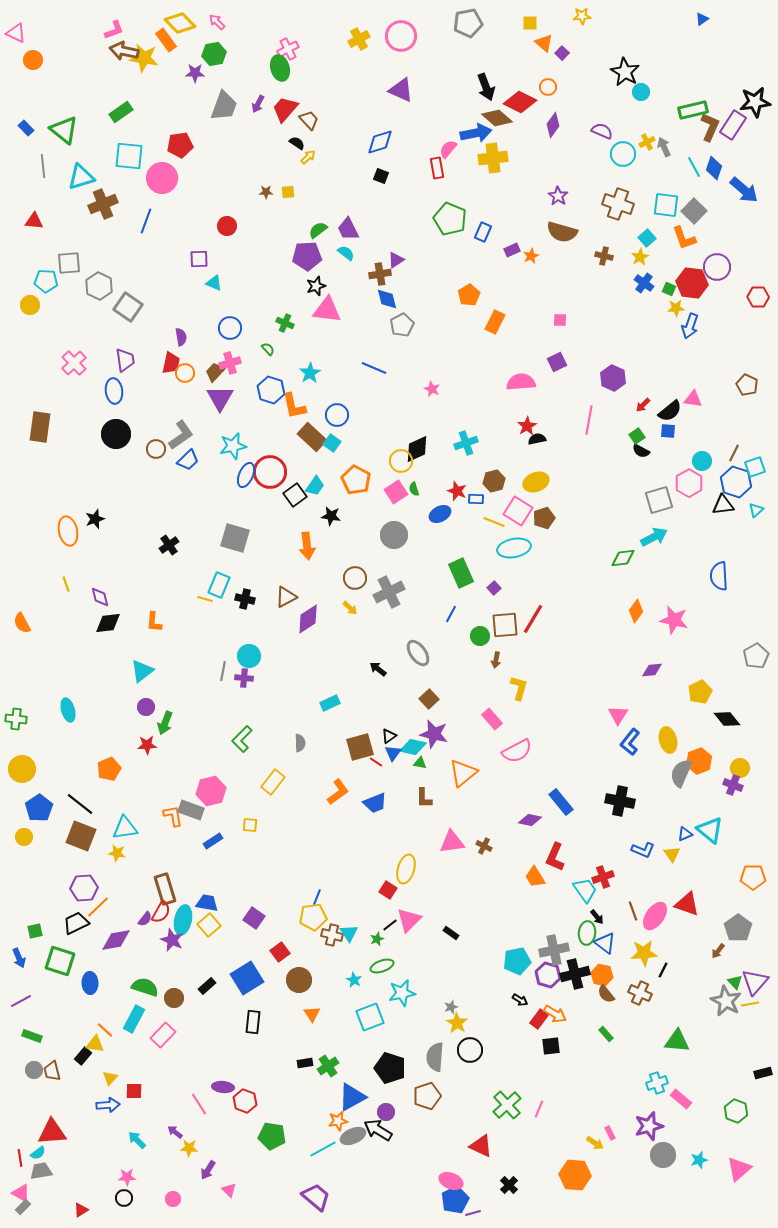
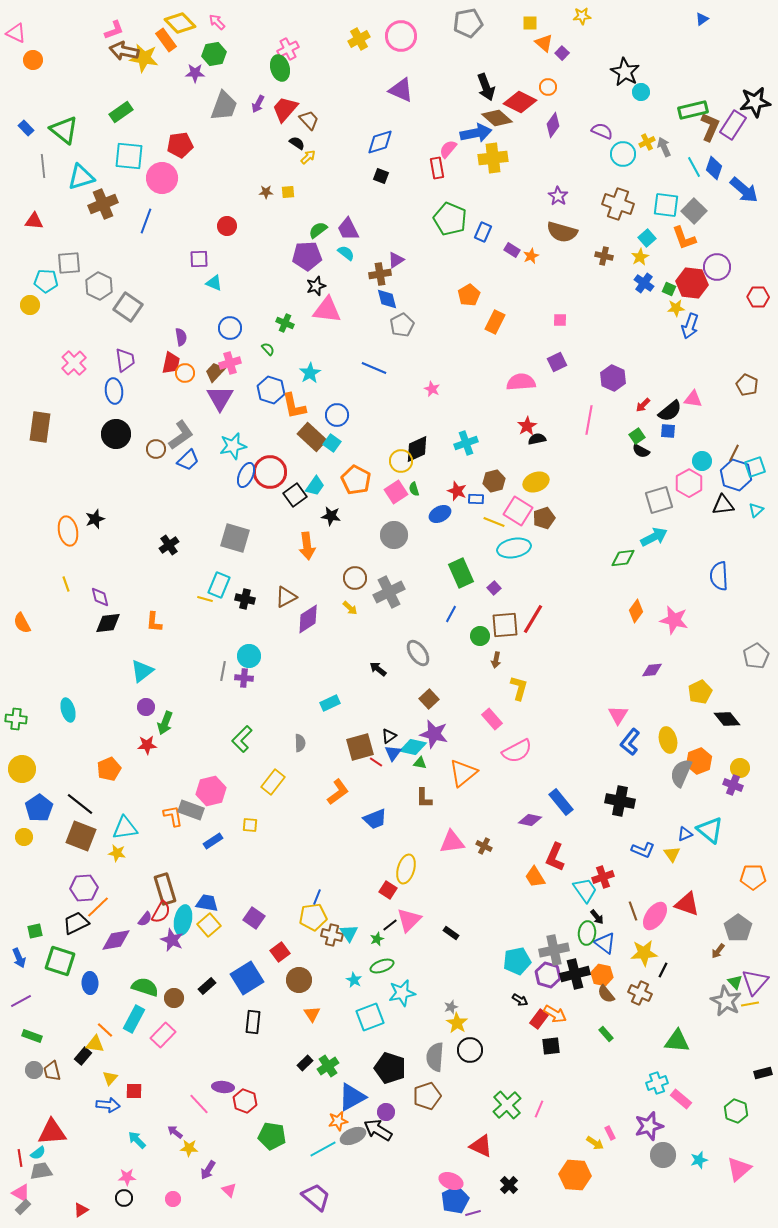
purple rectangle at (512, 250): rotated 56 degrees clockwise
blue hexagon at (736, 482): moved 7 px up
blue trapezoid at (375, 803): moved 16 px down
black rectangle at (305, 1063): rotated 35 degrees counterclockwise
pink line at (199, 1104): rotated 10 degrees counterclockwise
blue arrow at (108, 1105): rotated 10 degrees clockwise
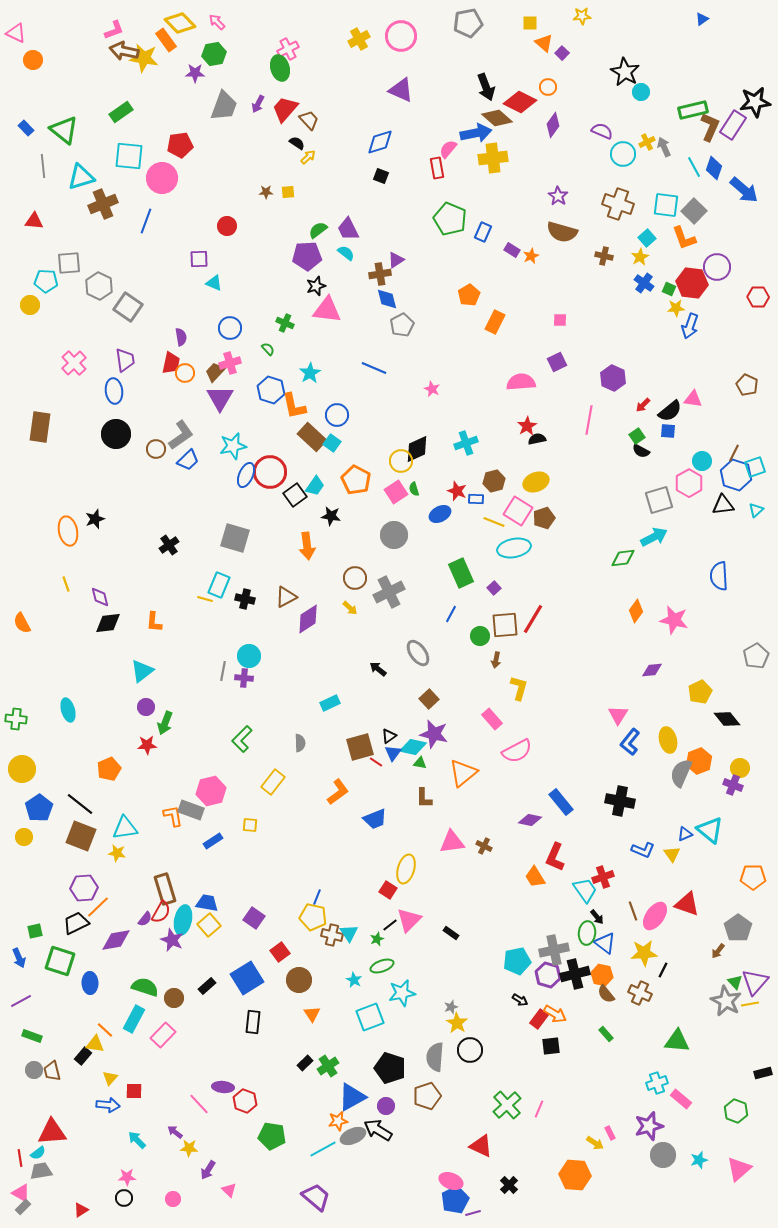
yellow pentagon at (313, 917): rotated 20 degrees clockwise
purple circle at (386, 1112): moved 6 px up
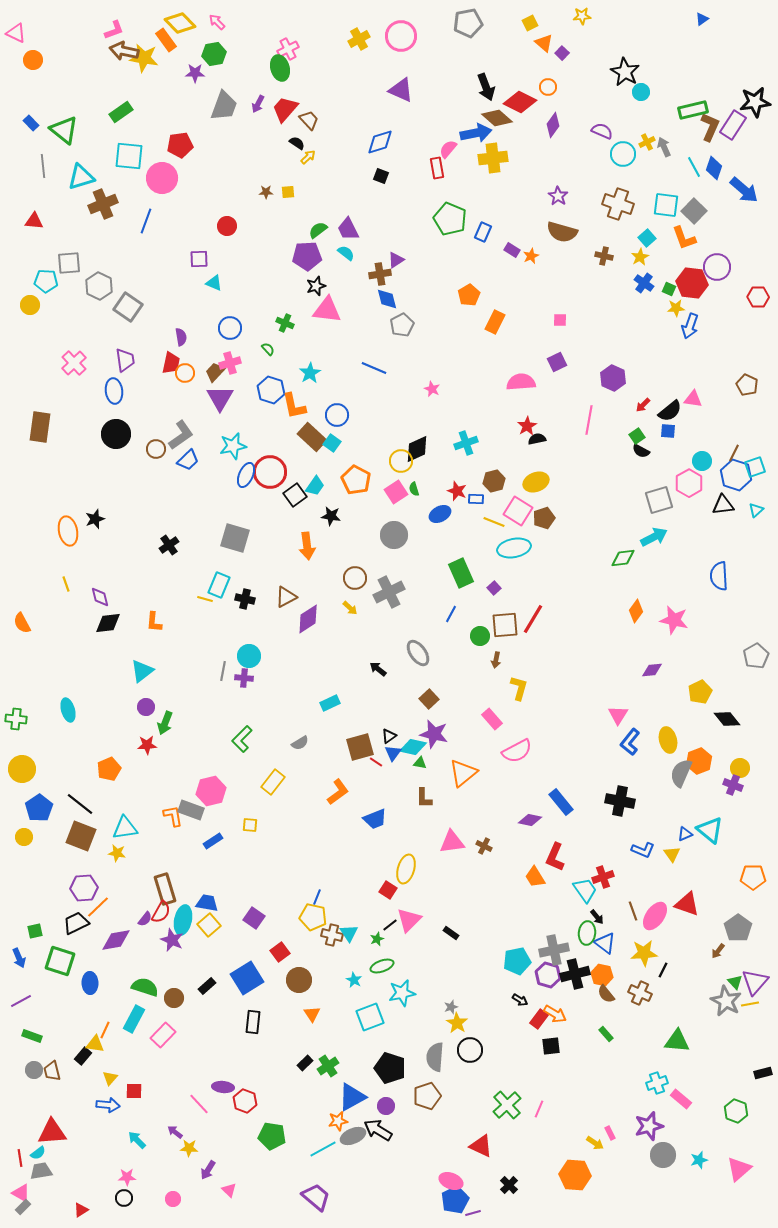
yellow square at (530, 23): rotated 28 degrees counterclockwise
blue rectangle at (26, 128): moved 5 px right, 5 px up
gray semicircle at (300, 743): rotated 60 degrees clockwise
orange line at (105, 1030): rotated 72 degrees clockwise
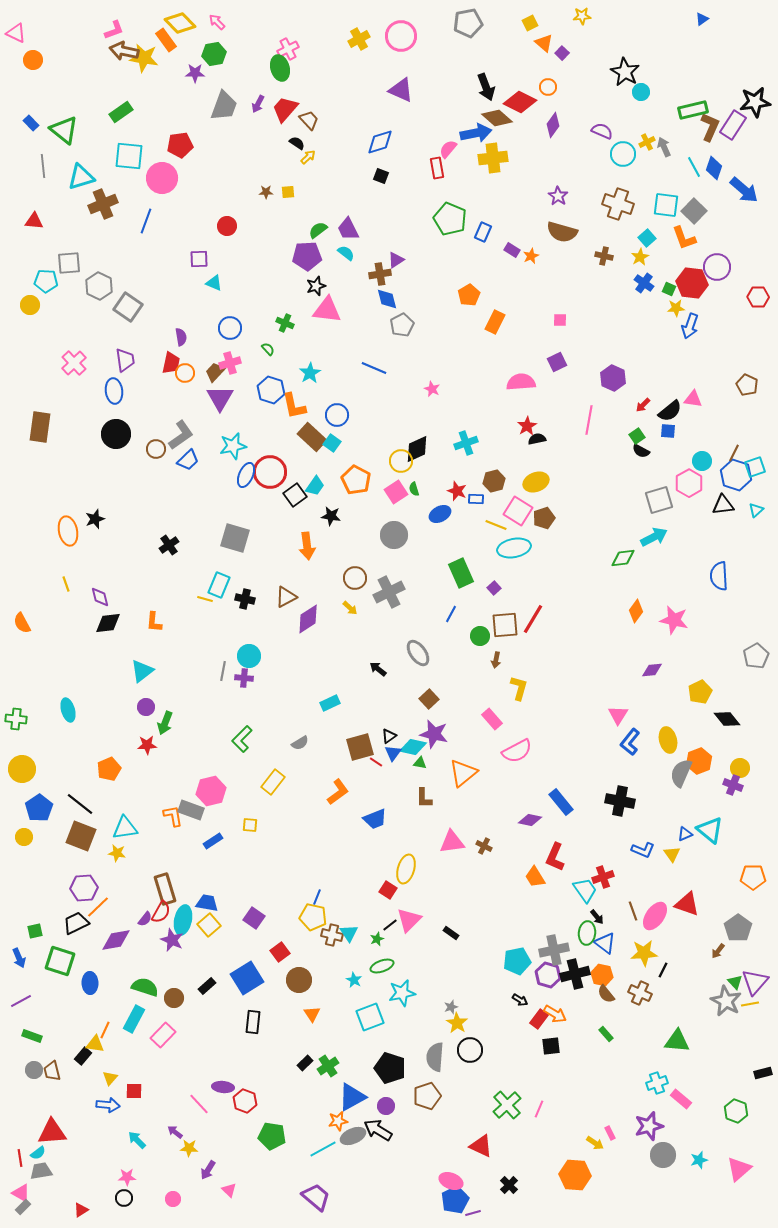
yellow line at (494, 522): moved 2 px right, 3 px down
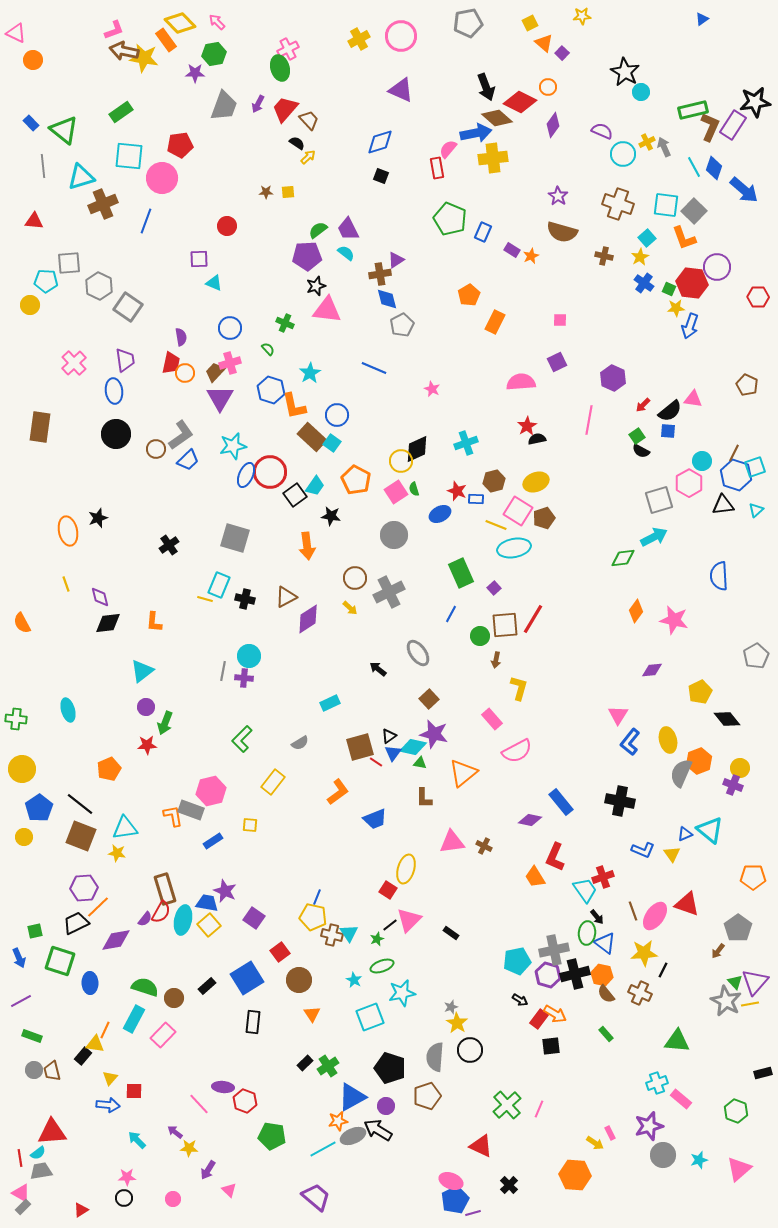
black star at (95, 519): moved 3 px right, 1 px up
purple star at (172, 940): moved 53 px right, 49 px up
